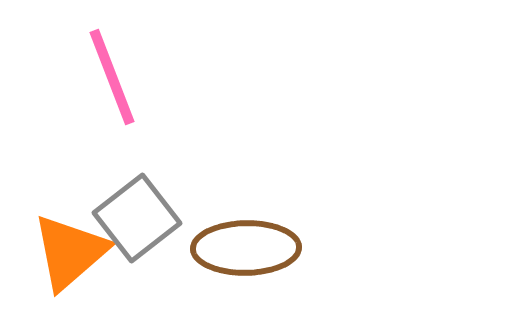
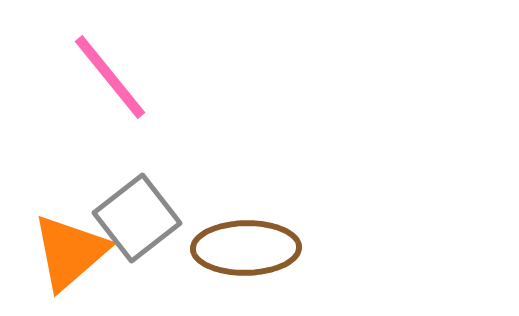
pink line: moved 2 px left; rotated 18 degrees counterclockwise
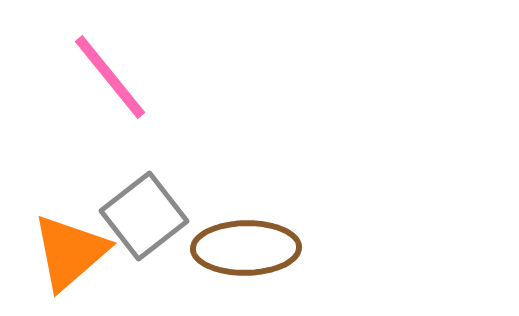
gray square: moved 7 px right, 2 px up
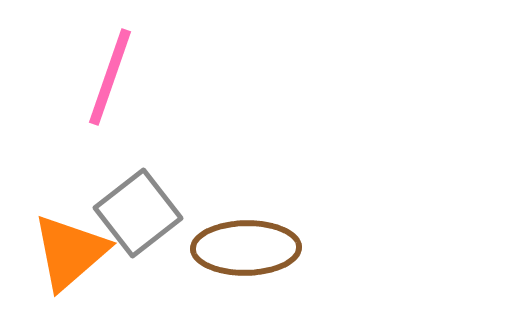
pink line: rotated 58 degrees clockwise
gray square: moved 6 px left, 3 px up
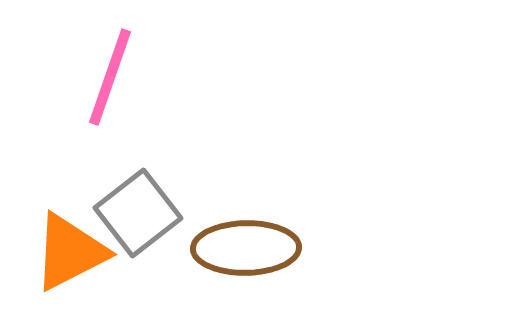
orange triangle: rotated 14 degrees clockwise
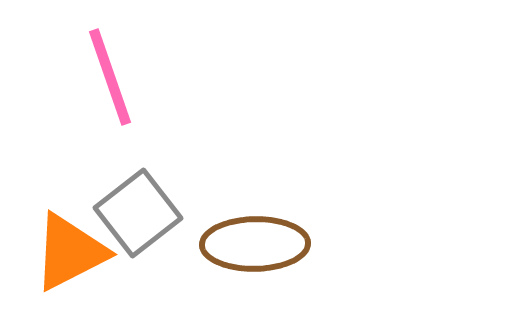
pink line: rotated 38 degrees counterclockwise
brown ellipse: moved 9 px right, 4 px up
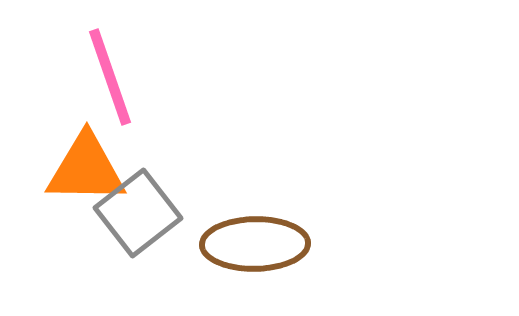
orange triangle: moved 16 px right, 83 px up; rotated 28 degrees clockwise
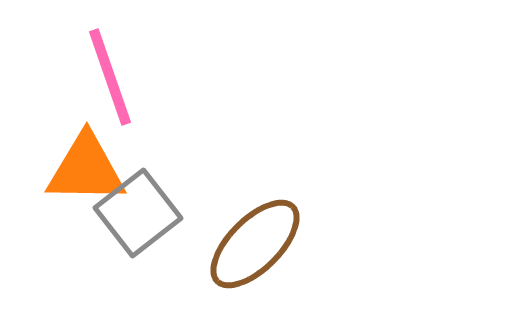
brown ellipse: rotated 44 degrees counterclockwise
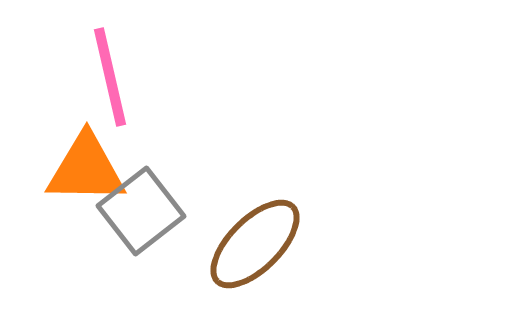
pink line: rotated 6 degrees clockwise
gray square: moved 3 px right, 2 px up
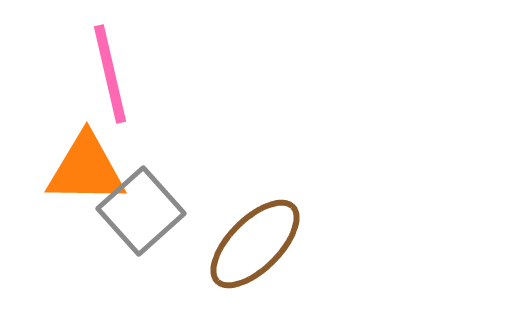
pink line: moved 3 px up
gray square: rotated 4 degrees counterclockwise
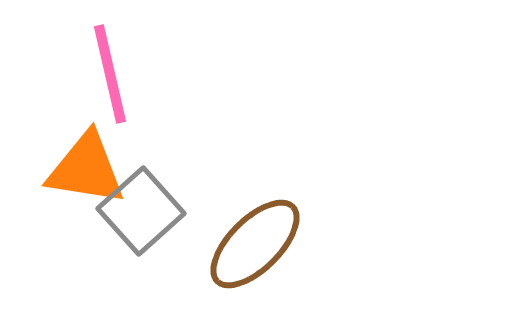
orange triangle: rotated 8 degrees clockwise
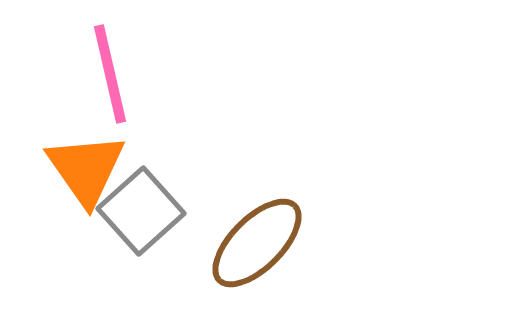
orange triangle: rotated 46 degrees clockwise
brown ellipse: moved 2 px right, 1 px up
